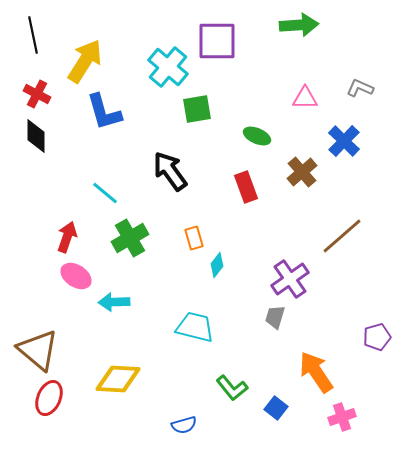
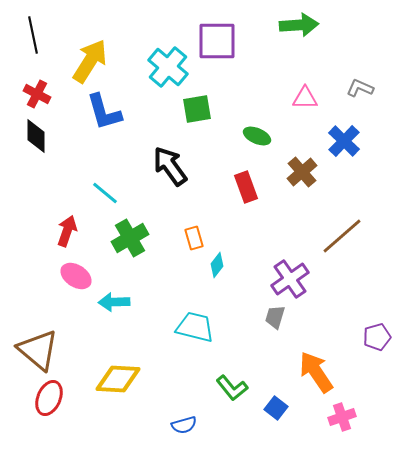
yellow arrow: moved 5 px right
black arrow: moved 5 px up
red arrow: moved 6 px up
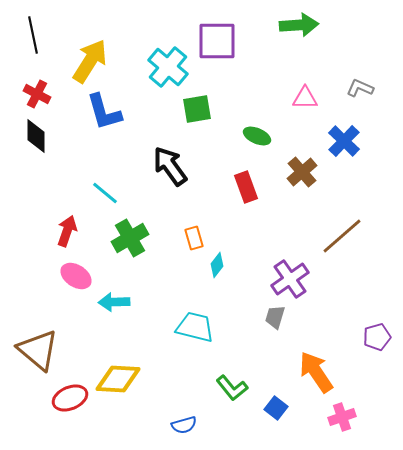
red ellipse: moved 21 px right; rotated 44 degrees clockwise
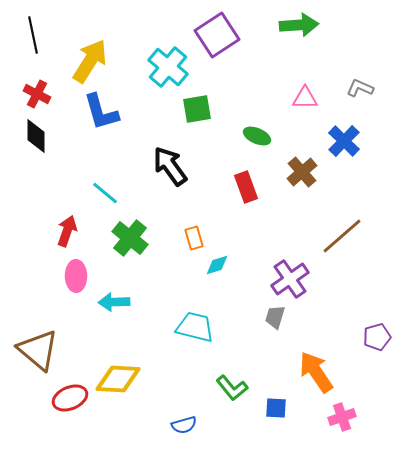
purple square: moved 6 px up; rotated 33 degrees counterclockwise
blue L-shape: moved 3 px left
green cross: rotated 21 degrees counterclockwise
cyan diamond: rotated 35 degrees clockwise
pink ellipse: rotated 56 degrees clockwise
blue square: rotated 35 degrees counterclockwise
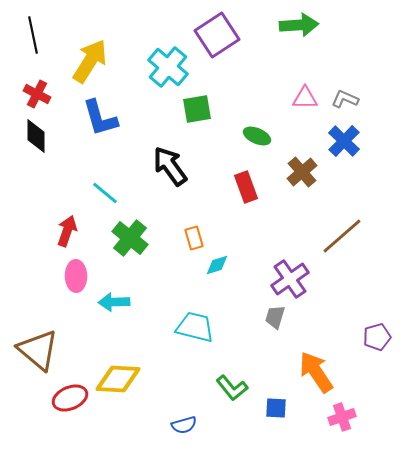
gray L-shape: moved 15 px left, 11 px down
blue L-shape: moved 1 px left, 6 px down
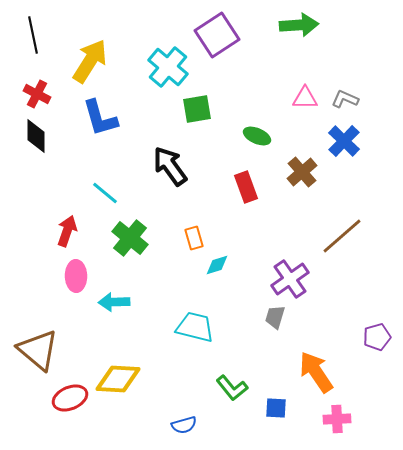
pink cross: moved 5 px left, 2 px down; rotated 16 degrees clockwise
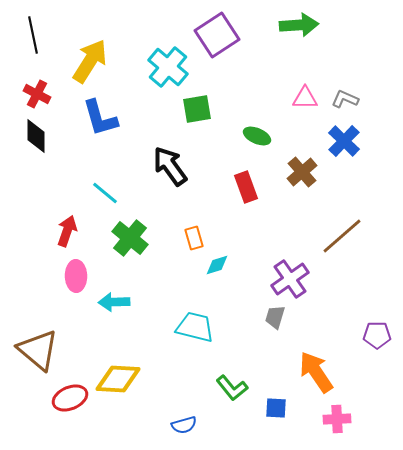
purple pentagon: moved 2 px up; rotated 16 degrees clockwise
